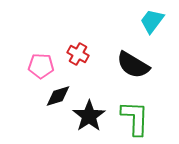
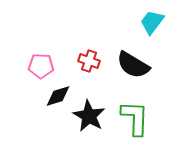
cyan trapezoid: moved 1 px down
red cross: moved 11 px right, 7 px down; rotated 10 degrees counterclockwise
black star: rotated 8 degrees counterclockwise
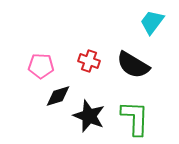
black star: rotated 8 degrees counterclockwise
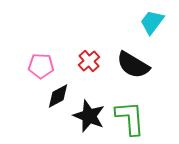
red cross: rotated 30 degrees clockwise
black diamond: rotated 12 degrees counterclockwise
green L-shape: moved 5 px left; rotated 6 degrees counterclockwise
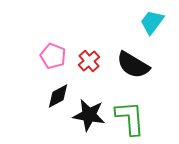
pink pentagon: moved 12 px right, 10 px up; rotated 20 degrees clockwise
black star: moved 1 px up; rotated 12 degrees counterclockwise
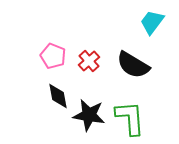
black diamond: rotated 72 degrees counterclockwise
